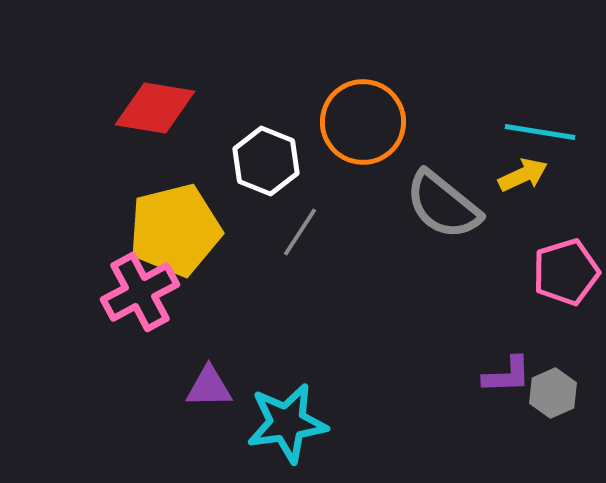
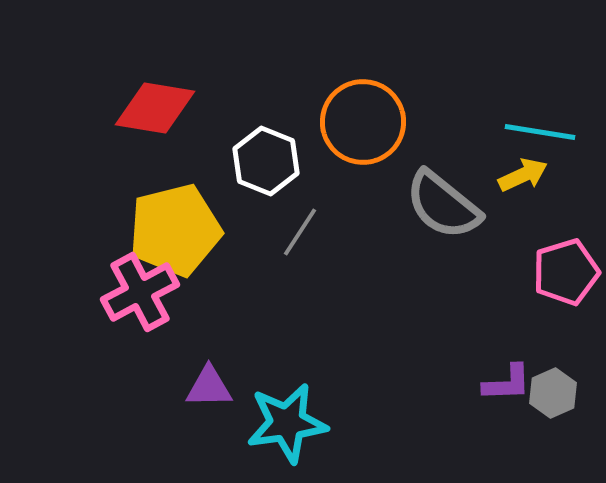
purple L-shape: moved 8 px down
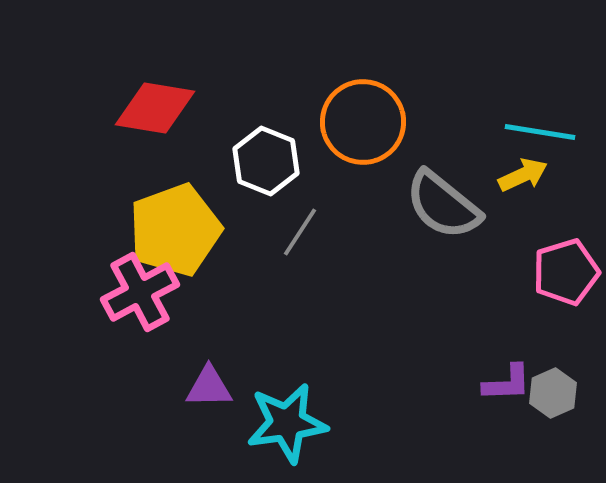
yellow pentagon: rotated 6 degrees counterclockwise
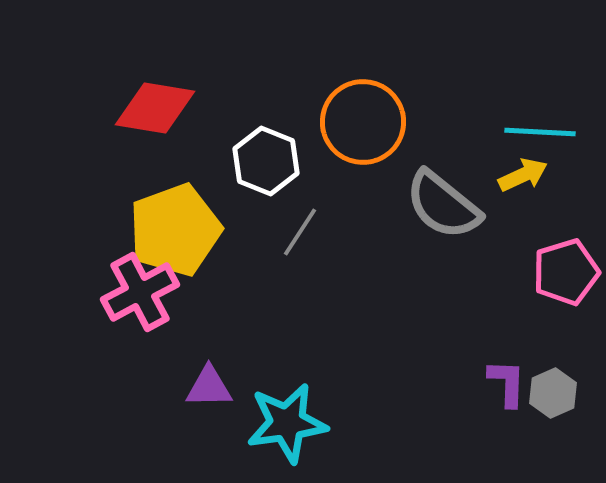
cyan line: rotated 6 degrees counterclockwise
purple L-shape: rotated 86 degrees counterclockwise
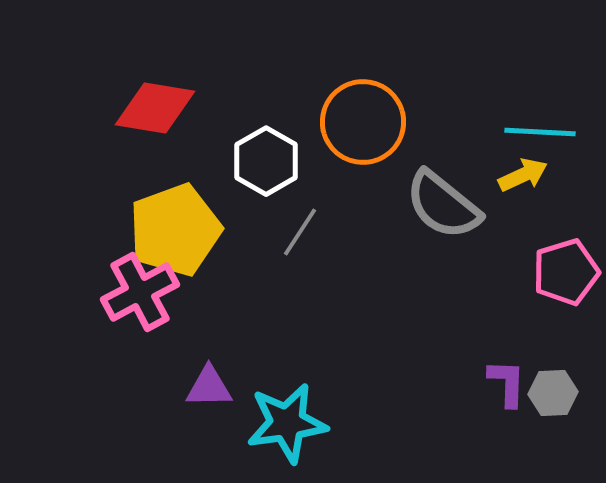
white hexagon: rotated 8 degrees clockwise
gray hexagon: rotated 21 degrees clockwise
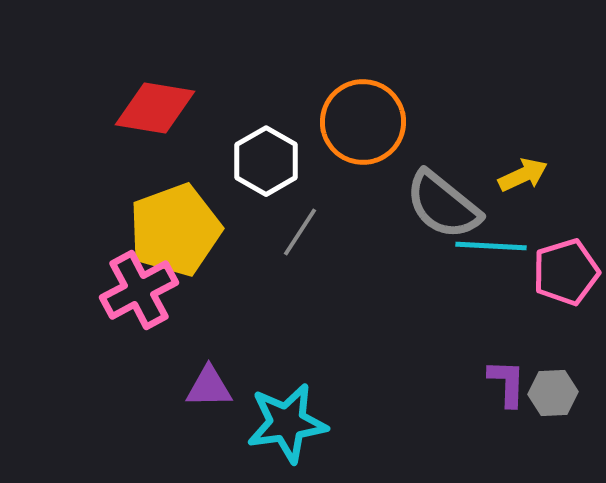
cyan line: moved 49 px left, 114 px down
pink cross: moved 1 px left, 2 px up
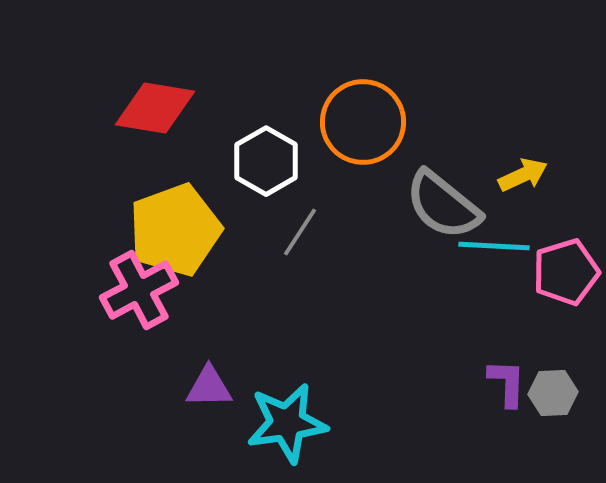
cyan line: moved 3 px right
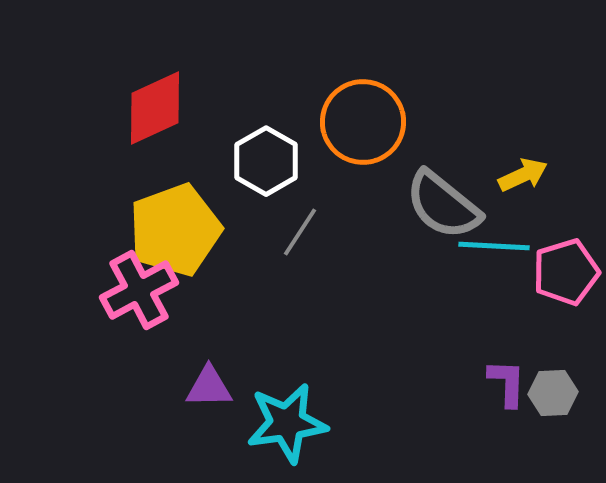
red diamond: rotated 34 degrees counterclockwise
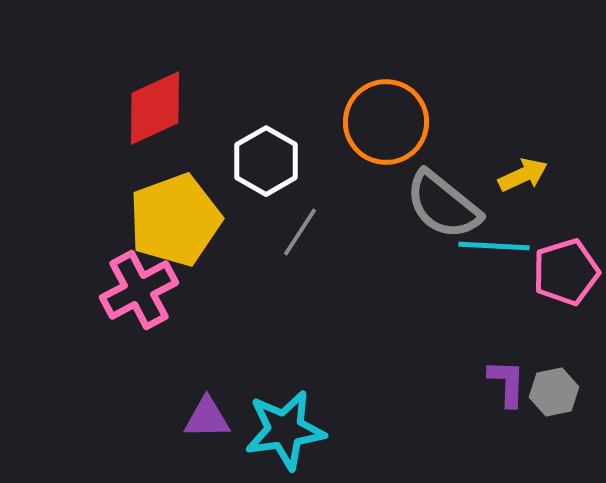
orange circle: moved 23 px right
yellow pentagon: moved 10 px up
purple triangle: moved 2 px left, 31 px down
gray hexagon: moved 1 px right, 1 px up; rotated 9 degrees counterclockwise
cyan star: moved 2 px left, 7 px down
